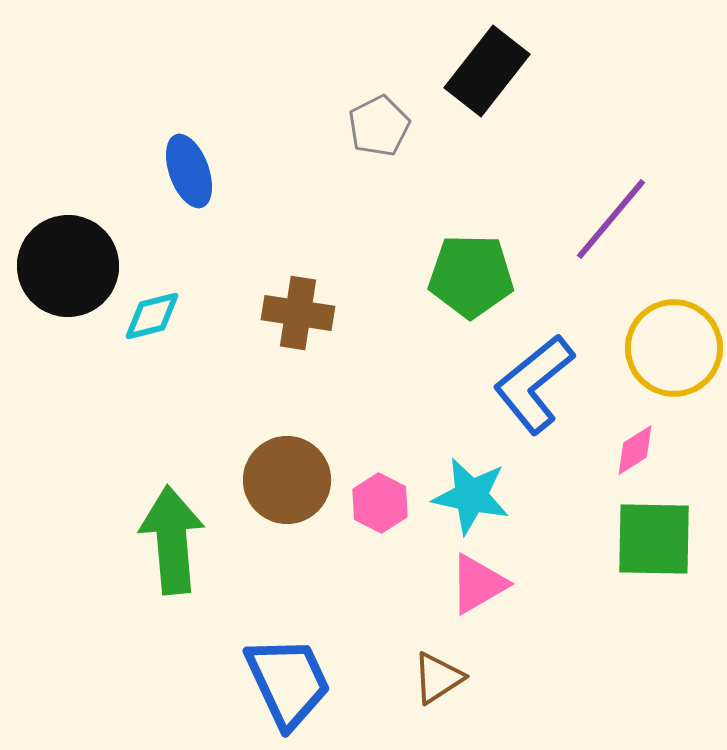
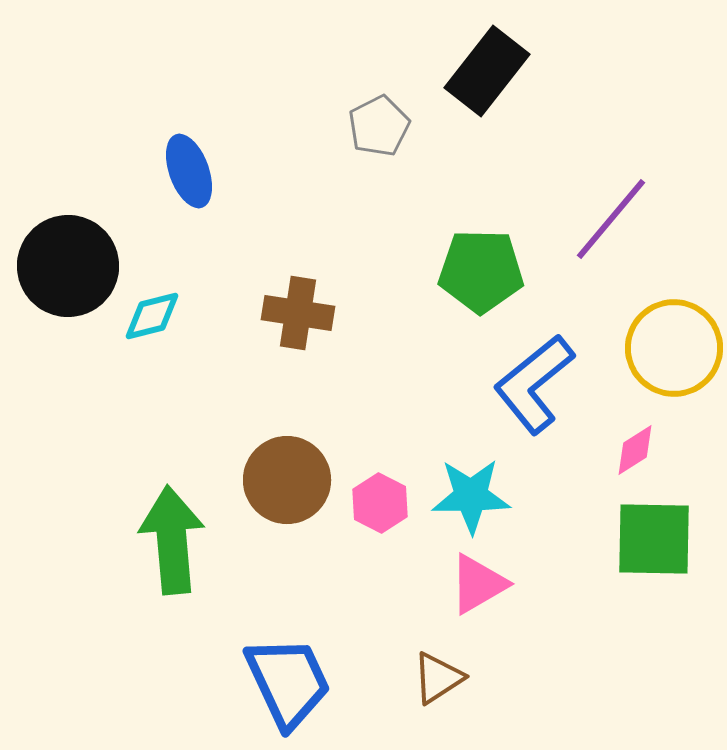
green pentagon: moved 10 px right, 5 px up
cyan star: rotated 12 degrees counterclockwise
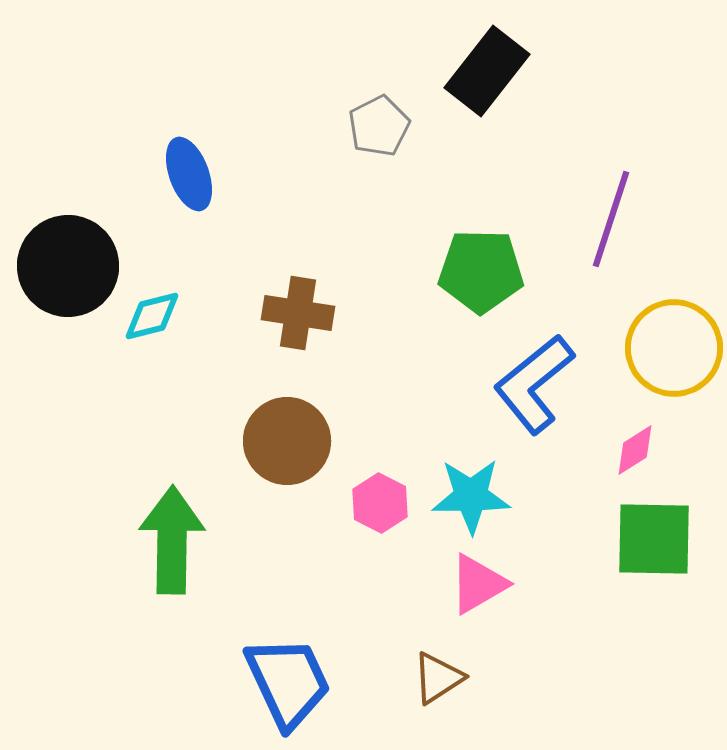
blue ellipse: moved 3 px down
purple line: rotated 22 degrees counterclockwise
brown circle: moved 39 px up
green arrow: rotated 6 degrees clockwise
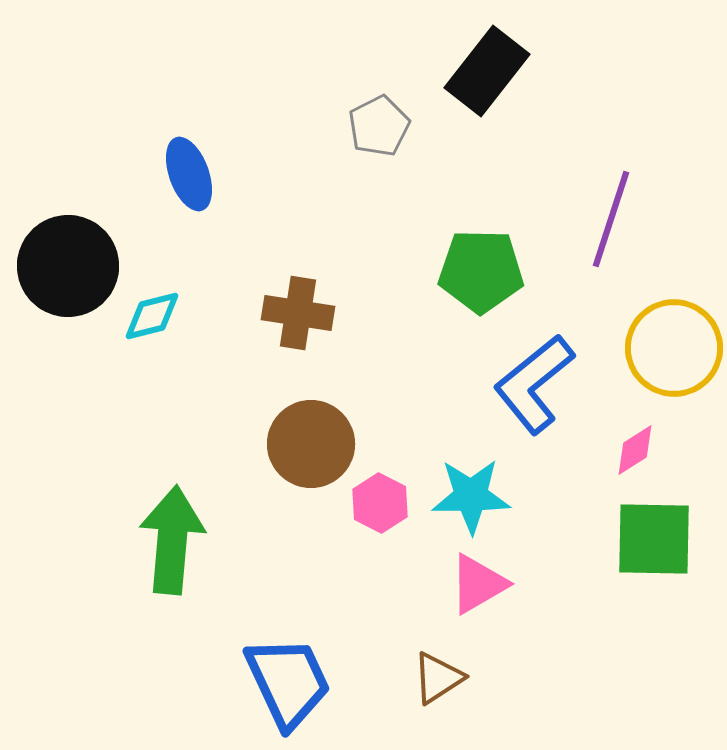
brown circle: moved 24 px right, 3 px down
green arrow: rotated 4 degrees clockwise
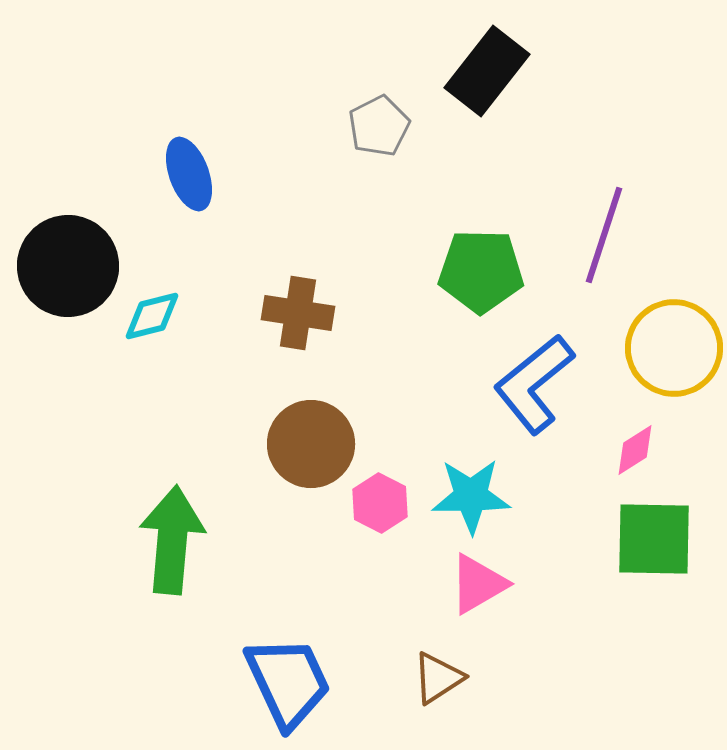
purple line: moved 7 px left, 16 px down
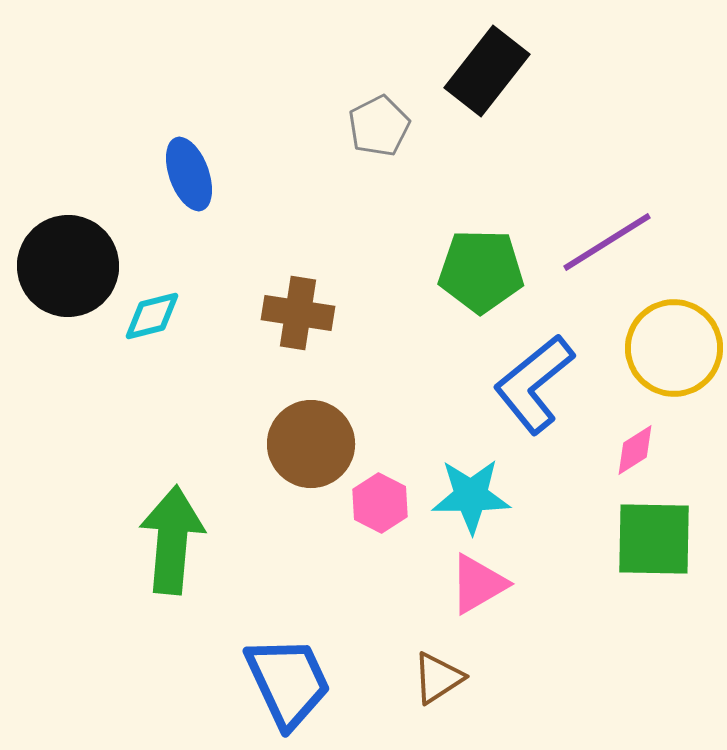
purple line: moved 3 px right, 7 px down; rotated 40 degrees clockwise
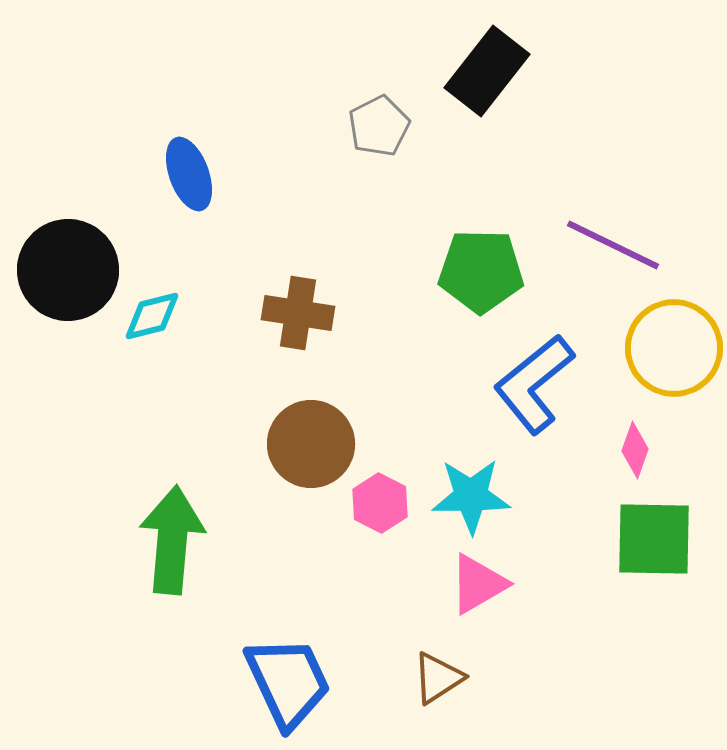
purple line: moved 6 px right, 3 px down; rotated 58 degrees clockwise
black circle: moved 4 px down
pink diamond: rotated 38 degrees counterclockwise
